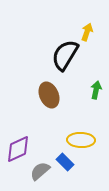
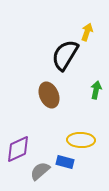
blue rectangle: rotated 30 degrees counterclockwise
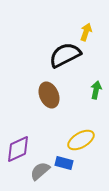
yellow arrow: moved 1 px left
black semicircle: rotated 32 degrees clockwise
yellow ellipse: rotated 32 degrees counterclockwise
blue rectangle: moved 1 px left, 1 px down
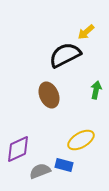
yellow arrow: rotated 150 degrees counterclockwise
blue rectangle: moved 2 px down
gray semicircle: rotated 20 degrees clockwise
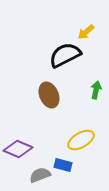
purple diamond: rotated 48 degrees clockwise
blue rectangle: moved 1 px left
gray semicircle: moved 4 px down
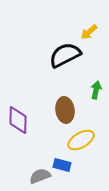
yellow arrow: moved 3 px right
brown ellipse: moved 16 px right, 15 px down; rotated 15 degrees clockwise
purple diamond: moved 29 px up; rotated 68 degrees clockwise
blue rectangle: moved 1 px left
gray semicircle: moved 1 px down
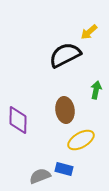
blue rectangle: moved 2 px right, 4 px down
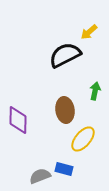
green arrow: moved 1 px left, 1 px down
yellow ellipse: moved 2 px right, 1 px up; rotated 20 degrees counterclockwise
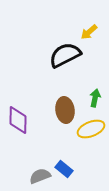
green arrow: moved 7 px down
yellow ellipse: moved 8 px right, 10 px up; rotated 28 degrees clockwise
blue rectangle: rotated 24 degrees clockwise
